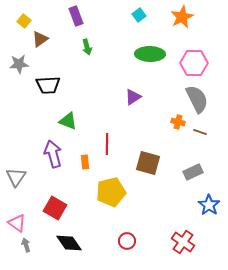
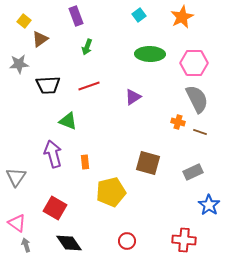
green arrow: rotated 35 degrees clockwise
red line: moved 18 px left, 58 px up; rotated 70 degrees clockwise
red cross: moved 1 px right, 2 px up; rotated 30 degrees counterclockwise
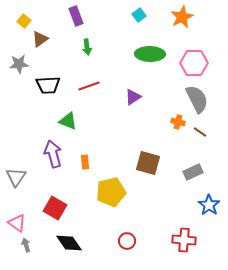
green arrow: rotated 28 degrees counterclockwise
brown line: rotated 16 degrees clockwise
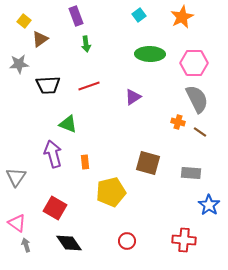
green arrow: moved 1 px left, 3 px up
green triangle: moved 3 px down
gray rectangle: moved 2 px left, 1 px down; rotated 30 degrees clockwise
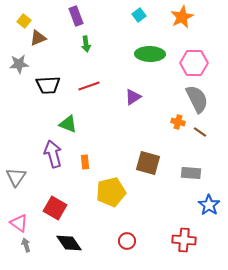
brown triangle: moved 2 px left, 1 px up; rotated 12 degrees clockwise
pink triangle: moved 2 px right
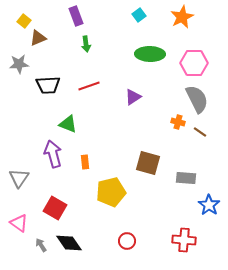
gray rectangle: moved 5 px left, 5 px down
gray triangle: moved 3 px right, 1 px down
gray arrow: moved 15 px right; rotated 16 degrees counterclockwise
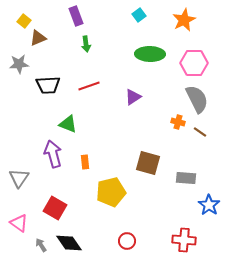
orange star: moved 2 px right, 3 px down
